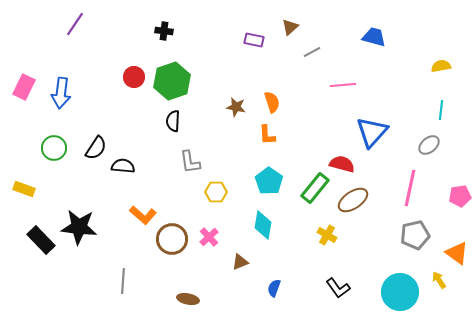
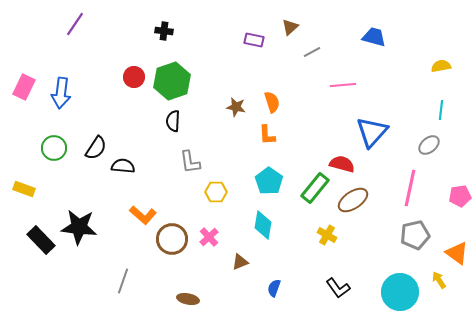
gray line at (123, 281): rotated 15 degrees clockwise
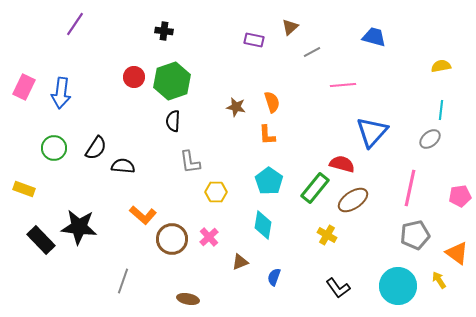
gray ellipse at (429, 145): moved 1 px right, 6 px up
blue semicircle at (274, 288): moved 11 px up
cyan circle at (400, 292): moved 2 px left, 6 px up
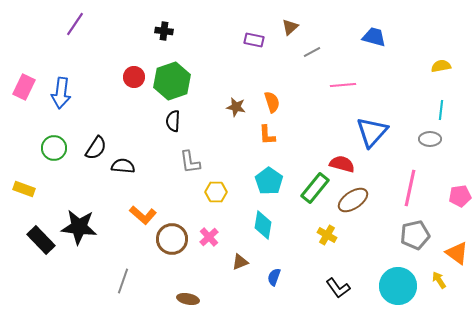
gray ellipse at (430, 139): rotated 40 degrees clockwise
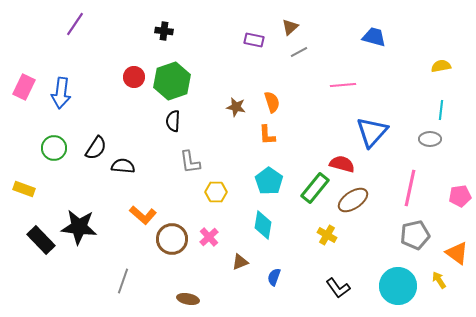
gray line at (312, 52): moved 13 px left
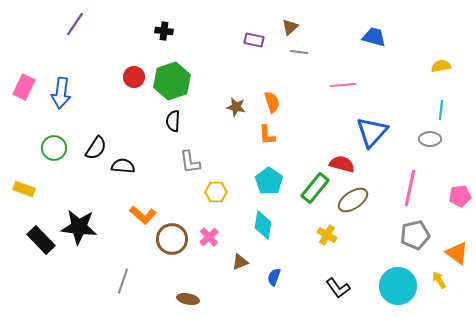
gray line at (299, 52): rotated 36 degrees clockwise
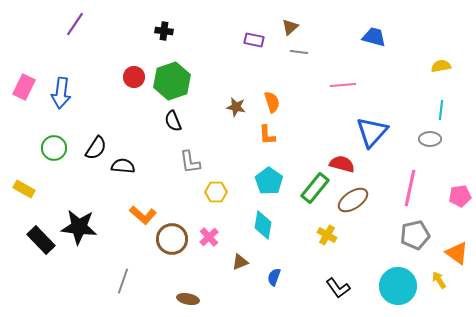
black semicircle at (173, 121): rotated 25 degrees counterclockwise
yellow rectangle at (24, 189): rotated 10 degrees clockwise
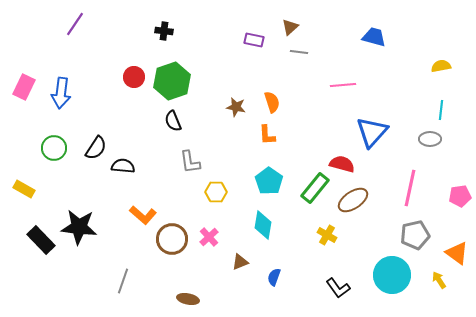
cyan circle at (398, 286): moved 6 px left, 11 px up
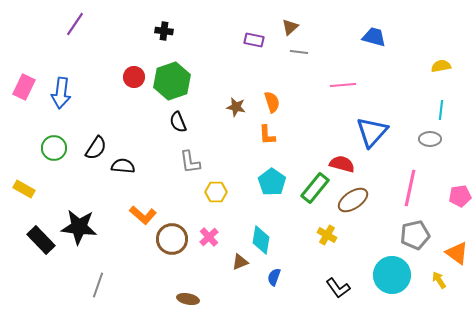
black semicircle at (173, 121): moved 5 px right, 1 px down
cyan pentagon at (269, 181): moved 3 px right, 1 px down
cyan diamond at (263, 225): moved 2 px left, 15 px down
gray line at (123, 281): moved 25 px left, 4 px down
